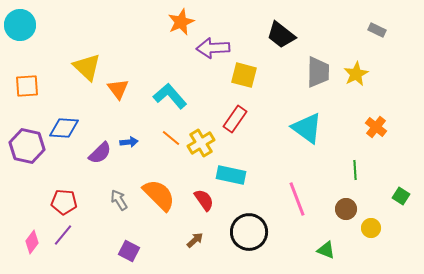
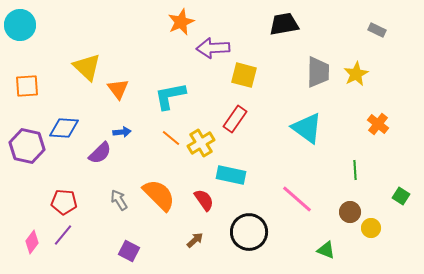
black trapezoid: moved 3 px right, 11 px up; rotated 132 degrees clockwise
cyan L-shape: rotated 60 degrees counterclockwise
orange cross: moved 2 px right, 3 px up
blue arrow: moved 7 px left, 10 px up
pink line: rotated 28 degrees counterclockwise
brown circle: moved 4 px right, 3 px down
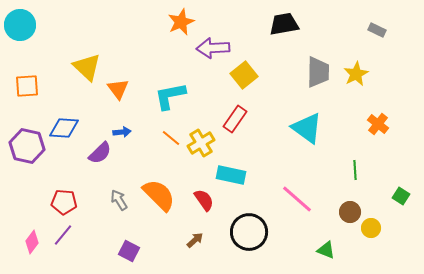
yellow square: rotated 36 degrees clockwise
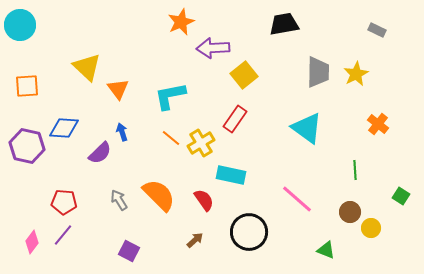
blue arrow: rotated 102 degrees counterclockwise
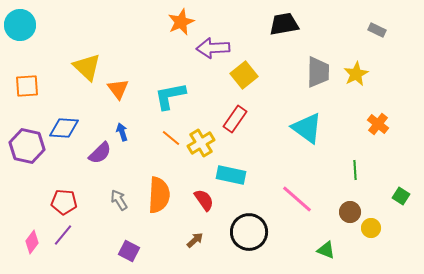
orange semicircle: rotated 48 degrees clockwise
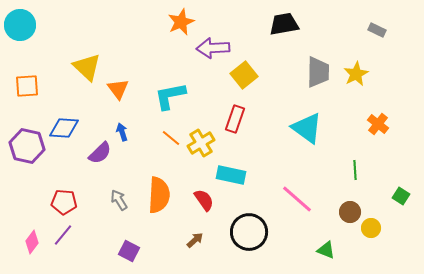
red rectangle: rotated 16 degrees counterclockwise
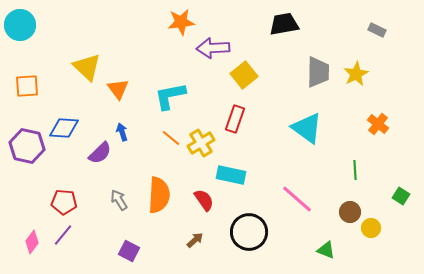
orange star: rotated 16 degrees clockwise
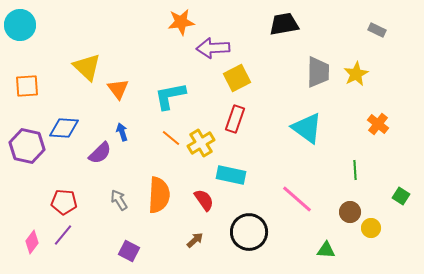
yellow square: moved 7 px left, 3 px down; rotated 12 degrees clockwise
green triangle: rotated 18 degrees counterclockwise
